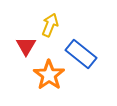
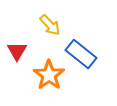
yellow arrow: rotated 115 degrees clockwise
red triangle: moved 9 px left, 5 px down
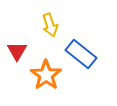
yellow arrow: rotated 25 degrees clockwise
orange star: moved 3 px left
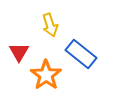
red triangle: moved 2 px right, 1 px down
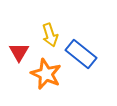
yellow arrow: moved 10 px down
orange star: moved 1 px up; rotated 12 degrees counterclockwise
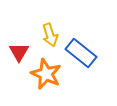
blue rectangle: moved 1 px up
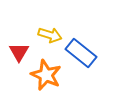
yellow arrow: rotated 55 degrees counterclockwise
orange star: moved 1 px down
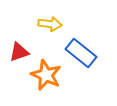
yellow arrow: moved 11 px up; rotated 10 degrees counterclockwise
red triangle: rotated 40 degrees clockwise
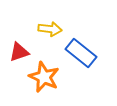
yellow arrow: moved 5 px down
orange star: moved 2 px left, 2 px down
